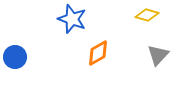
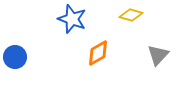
yellow diamond: moved 16 px left
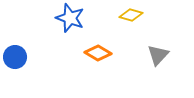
blue star: moved 2 px left, 1 px up
orange diamond: rotated 60 degrees clockwise
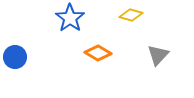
blue star: rotated 16 degrees clockwise
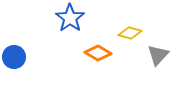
yellow diamond: moved 1 px left, 18 px down
blue circle: moved 1 px left
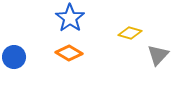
orange diamond: moved 29 px left
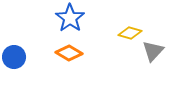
gray triangle: moved 5 px left, 4 px up
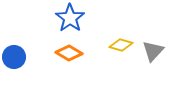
yellow diamond: moved 9 px left, 12 px down
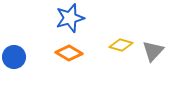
blue star: rotated 20 degrees clockwise
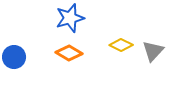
yellow diamond: rotated 10 degrees clockwise
